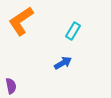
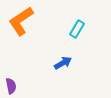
cyan rectangle: moved 4 px right, 2 px up
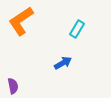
purple semicircle: moved 2 px right
